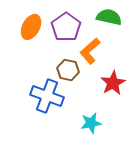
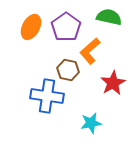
blue cross: rotated 12 degrees counterclockwise
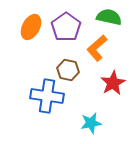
orange L-shape: moved 7 px right, 3 px up
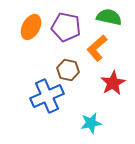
purple pentagon: rotated 24 degrees counterclockwise
blue cross: rotated 32 degrees counterclockwise
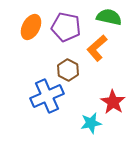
brown hexagon: rotated 15 degrees clockwise
red star: moved 19 px down; rotated 10 degrees counterclockwise
